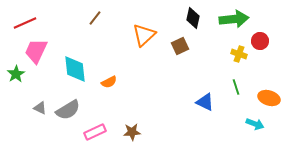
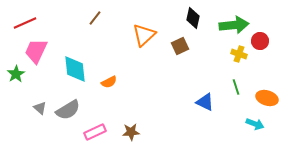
green arrow: moved 6 px down
orange ellipse: moved 2 px left
gray triangle: rotated 16 degrees clockwise
brown star: moved 1 px left
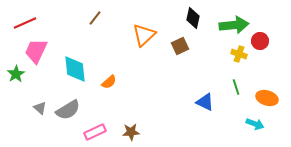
orange semicircle: rotated 14 degrees counterclockwise
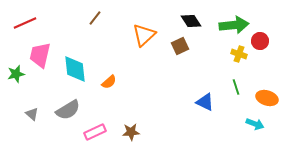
black diamond: moved 2 px left, 3 px down; rotated 45 degrees counterclockwise
pink trapezoid: moved 4 px right, 4 px down; rotated 12 degrees counterclockwise
green star: rotated 18 degrees clockwise
gray triangle: moved 8 px left, 6 px down
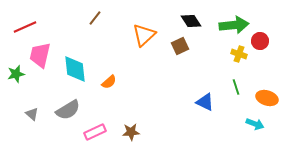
red line: moved 4 px down
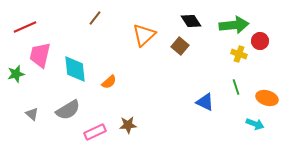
brown square: rotated 24 degrees counterclockwise
brown star: moved 3 px left, 7 px up
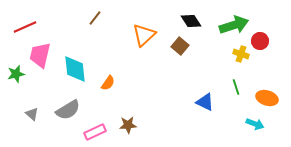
green arrow: rotated 12 degrees counterclockwise
yellow cross: moved 2 px right
orange semicircle: moved 1 px left, 1 px down; rotated 14 degrees counterclockwise
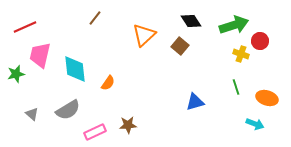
blue triangle: moved 10 px left; rotated 42 degrees counterclockwise
